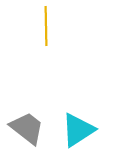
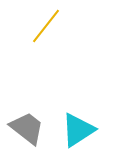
yellow line: rotated 39 degrees clockwise
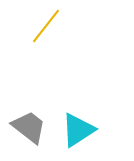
gray trapezoid: moved 2 px right, 1 px up
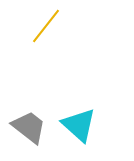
cyan triangle: moved 1 px right, 5 px up; rotated 45 degrees counterclockwise
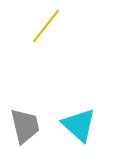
gray trapezoid: moved 4 px left, 1 px up; rotated 39 degrees clockwise
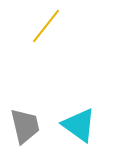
cyan triangle: rotated 6 degrees counterclockwise
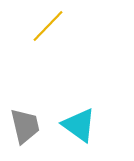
yellow line: moved 2 px right; rotated 6 degrees clockwise
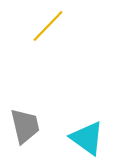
cyan triangle: moved 8 px right, 13 px down
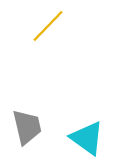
gray trapezoid: moved 2 px right, 1 px down
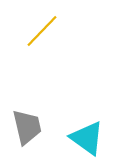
yellow line: moved 6 px left, 5 px down
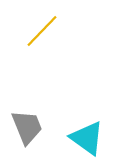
gray trapezoid: rotated 9 degrees counterclockwise
